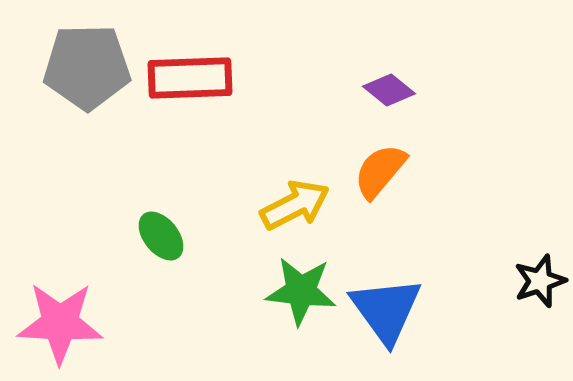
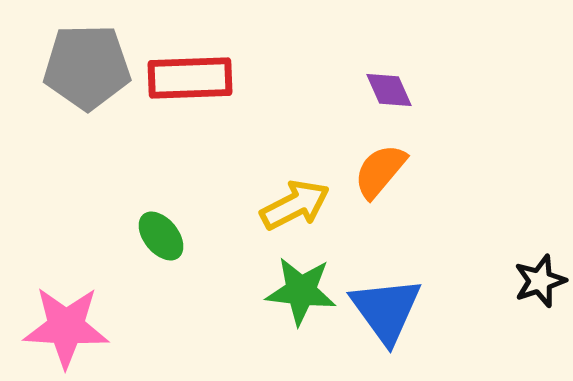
purple diamond: rotated 27 degrees clockwise
pink star: moved 6 px right, 4 px down
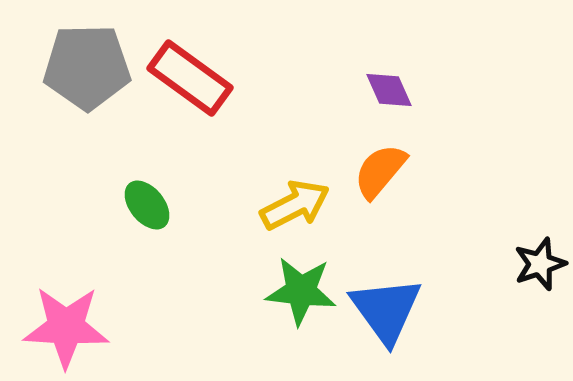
red rectangle: rotated 38 degrees clockwise
green ellipse: moved 14 px left, 31 px up
black star: moved 17 px up
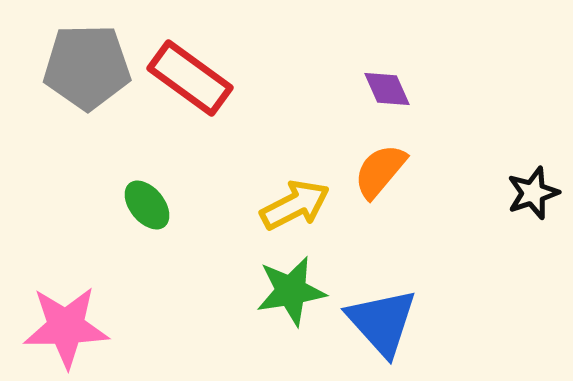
purple diamond: moved 2 px left, 1 px up
black star: moved 7 px left, 71 px up
green star: moved 10 px left; rotated 16 degrees counterclockwise
blue triangle: moved 4 px left, 12 px down; rotated 6 degrees counterclockwise
pink star: rotated 4 degrees counterclockwise
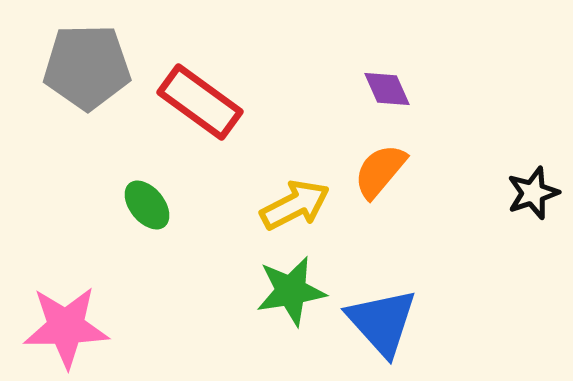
red rectangle: moved 10 px right, 24 px down
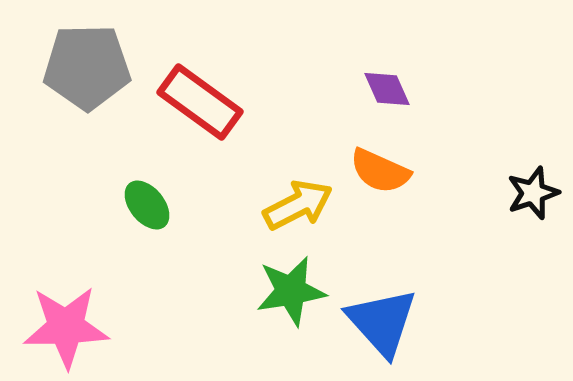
orange semicircle: rotated 106 degrees counterclockwise
yellow arrow: moved 3 px right
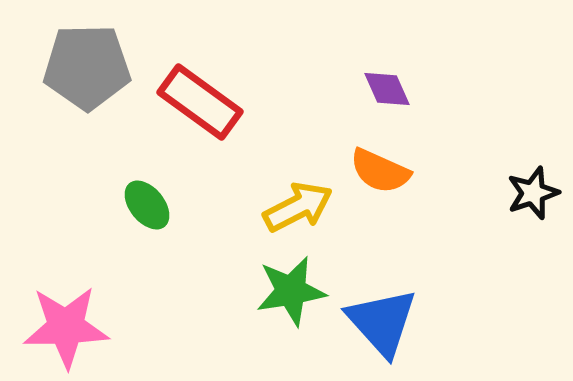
yellow arrow: moved 2 px down
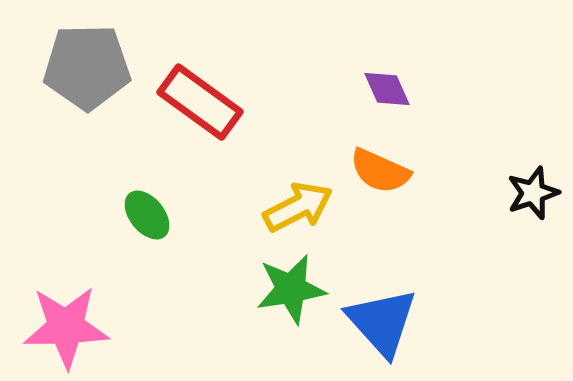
green ellipse: moved 10 px down
green star: moved 2 px up
